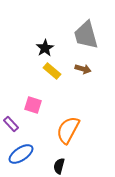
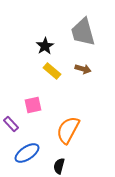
gray trapezoid: moved 3 px left, 3 px up
black star: moved 2 px up
pink square: rotated 30 degrees counterclockwise
blue ellipse: moved 6 px right, 1 px up
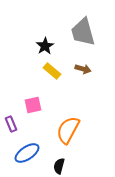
purple rectangle: rotated 21 degrees clockwise
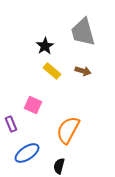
brown arrow: moved 2 px down
pink square: rotated 36 degrees clockwise
